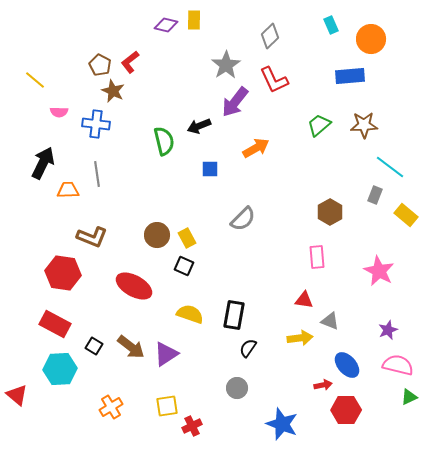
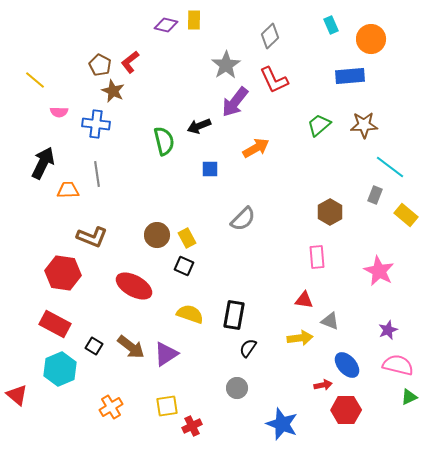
cyan hexagon at (60, 369): rotated 20 degrees counterclockwise
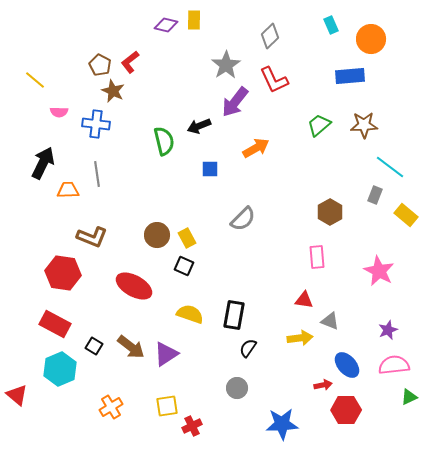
pink semicircle at (398, 365): moved 4 px left; rotated 20 degrees counterclockwise
blue star at (282, 424): rotated 24 degrees counterclockwise
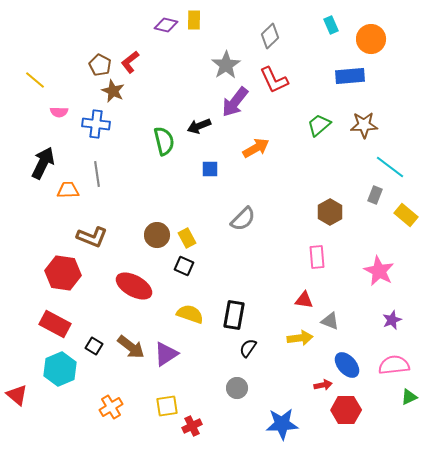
purple star at (388, 330): moved 4 px right, 10 px up
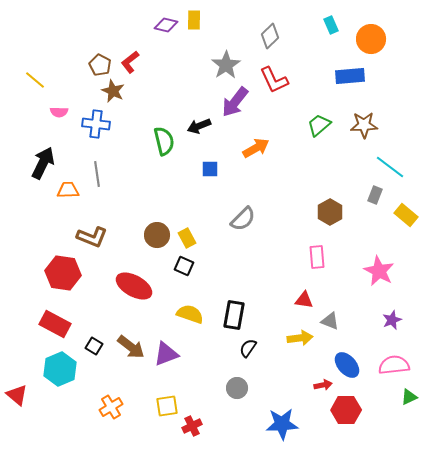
purple triangle at (166, 354): rotated 12 degrees clockwise
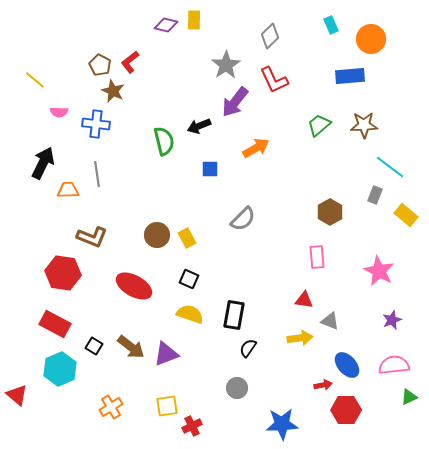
black square at (184, 266): moved 5 px right, 13 px down
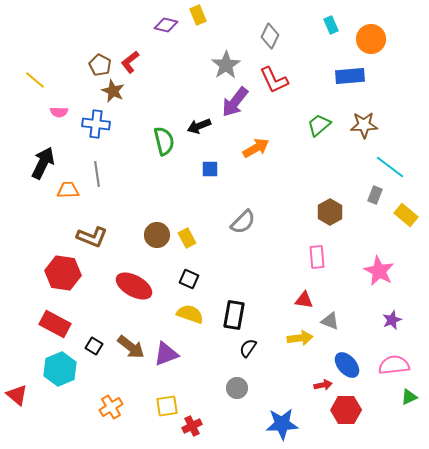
yellow rectangle at (194, 20): moved 4 px right, 5 px up; rotated 24 degrees counterclockwise
gray diamond at (270, 36): rotated 20 degrees counterclockwise
gray semicircle at (243, 219): moved 3 px down
